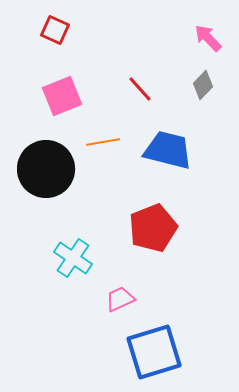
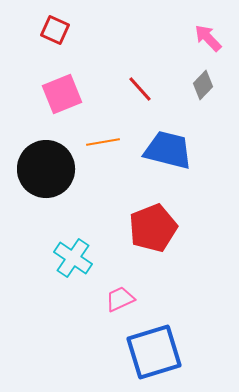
pink square: moved 2 px up
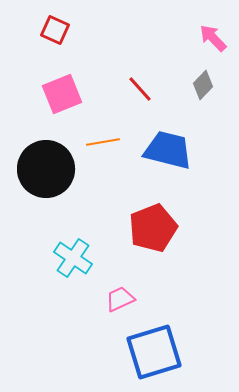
pink arrow: moved 5 px right
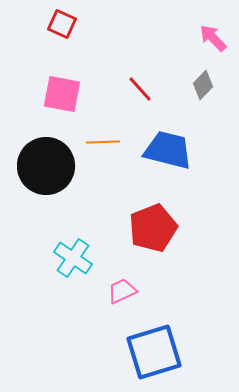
red square: moved 7 px right, 6 px up
pink square: rotated 33 degrees clockwise
orange line: rotated 8 degrees clockwise
black circle: moved 3 px up
pink trapezoid: moved 2 px right, 8 px up
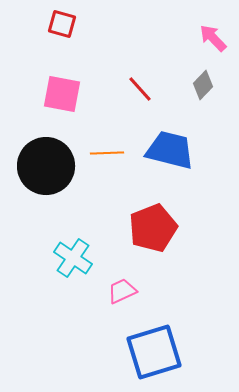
red square: rotated 8 degrees counterclockwise
orange line: moved 4 px right, 11 px down
blue trapezoid: moved 2 px right
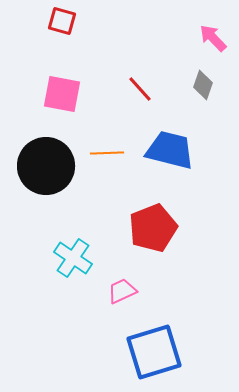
red square: moved 3 px up
gray diamond: rotated 24 degrees counterclockwise
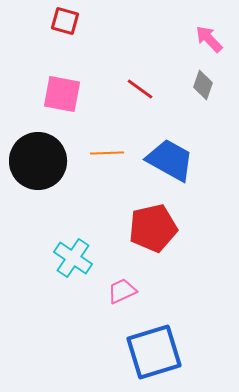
red square: moved 3 px right
pink arrow: moved 4 px left, 1 px down
red line: rotated 12 degrees counterclockwise
blue trapezoid: moved 10 px down; rotated 15 degrees clockwise
black circle: moved 8 px left, 5 px up
red pentagon: rotated 9 degrees clockwise
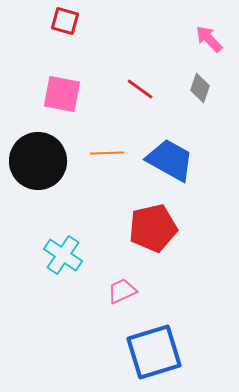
gray diamond: moved 3 px left, 3 px down
cyan cross: moved 10 px left, 3 px up
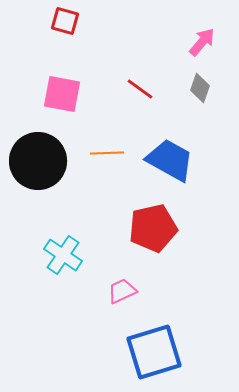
pink arrow: moved 7 px left, 3 px down; rotated 84 degrees clockwise
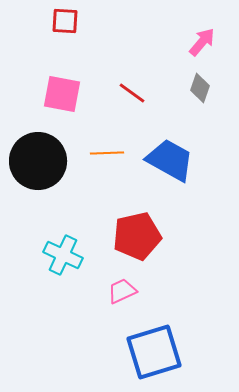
red square: rotated 12 degrees counterclockwise
red line: moved 8 px left, 4 px down
red pentagon: moved 16 px left, 8 px down
cyan cross: rotated 9 degrees counterclockwise
